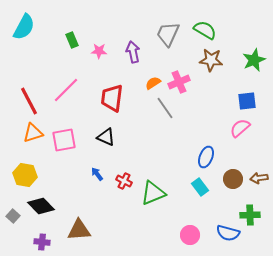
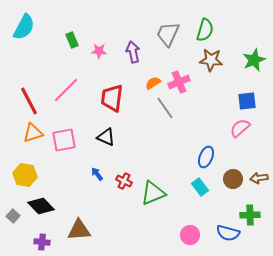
green semicircle: rotated 75 degrees clockwise
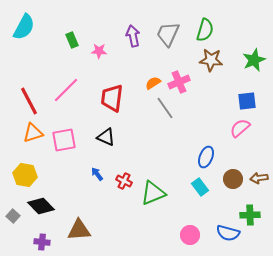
purple arrow: moved 16 px up
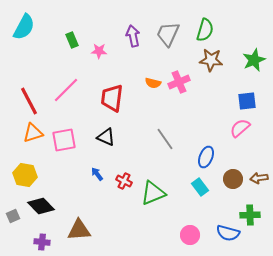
orange semicircle: rotated 133 degrees counterclockwise
gray line: moved 31 px down
gray square: rotated 24 degrees clockwise
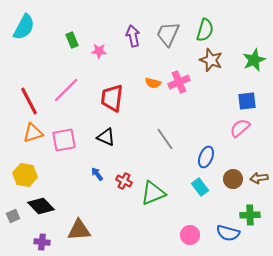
brown star: rotated 15 degrees clockwise
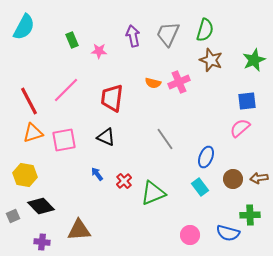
red cross: rotated 21 degrees clockwise
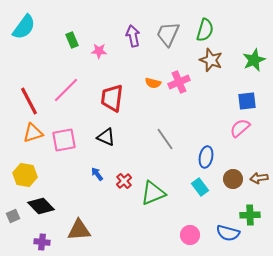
cyan semicircle: rotated 8 degrees clockwise
blue ellipse: rotated 10 degrees counterclockwise
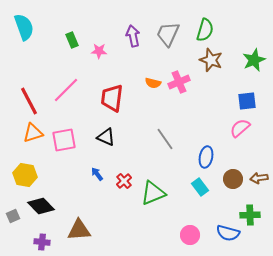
cyan semicircle: rotated 56 degrees counterclockwise
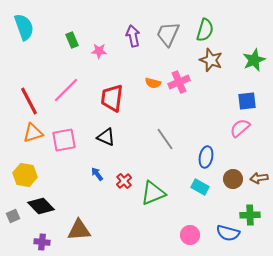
cyan rectangle: rotated 24 degrees counterclockwise
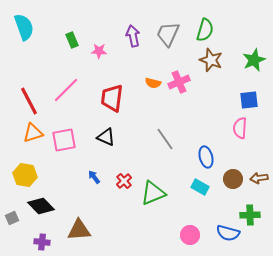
blue square: moved 2 px right, 1 px up
pink semicircle: rotated 45 degrees counterclockwise
blue ellipse: rotated 25 degrees counterclockwise
blue arrow: moved 3 px left, 3 px down
gray square: moved 1 px left, 2 px down
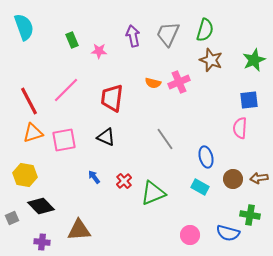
green cross: rotated 12 degrees clockwise
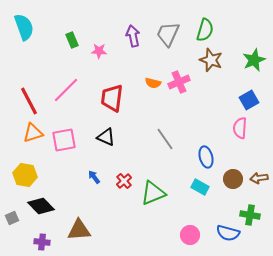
blue square: rotated 24 degrees counterclockwise
